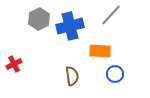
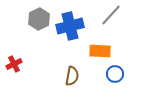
brown semicircle: rotated 18 degrees clockwise
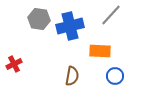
gray hexagon: rotated 25 degrees counterclockwise
blue circle: moved 2 px down
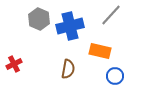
gray hexagon: rotated 15 degrees clockwise
orange rectangle: rotated 10 degrees clockwise
brown semicircle: moved 4 px left, 7 px up
